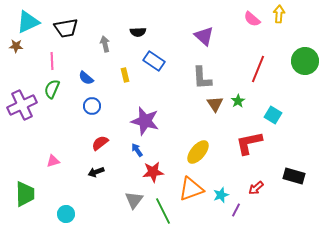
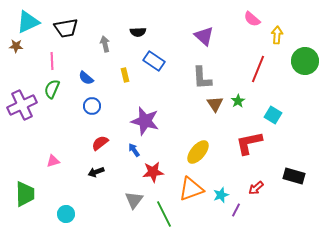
yellow arrow: moved 2 px left, 21 px down
blue arrow: moved 3 px left
green line: moved 1 px right, 3 px down
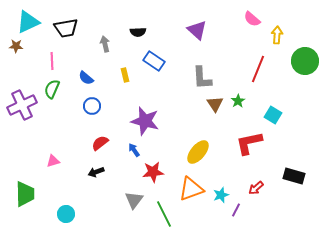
purple triangle: moved 7 px left, 6 px up
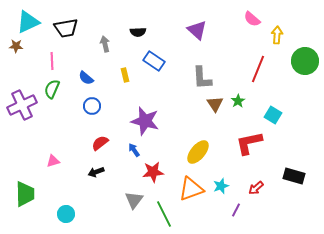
cyan star: moved 9 px up
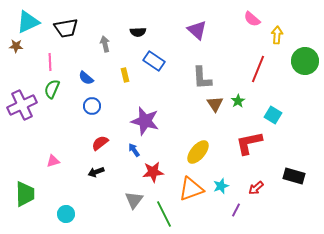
pink line: moved 2 px left, 1 px down
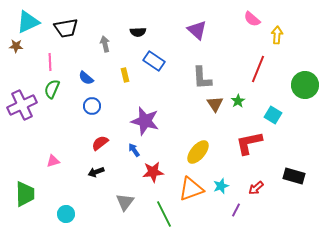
green circle: moved 24 px down
gray triangle: moved 9 px left, 2 px down
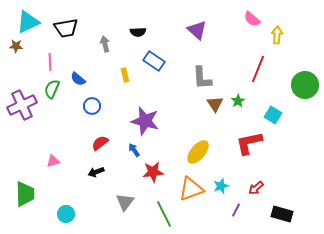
blue semicircle: moved 8 px left, 1 px down
black rectangle: moved 12 px left, 38 px down
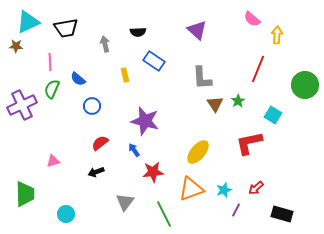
cyan star: moved 3 px right, 4 px down
